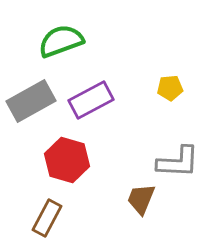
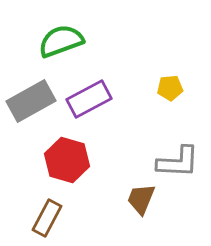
purple rectangle: moved 2 px left, 1 px up
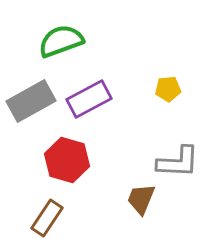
yellow pentagon: moved 2 px left, 1 px down
brown rectangle: rotated 6 degrees clockwise
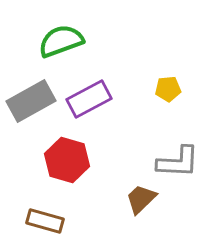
brown trapezoid: rotated 24 degrees clockwise
brown rectangle: moved 2 px left, 3 px down; rotated 72 degrees clockwise
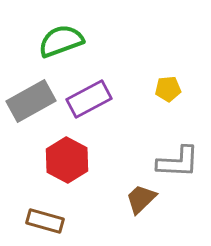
red hexagon: rotated 12 degrees clockwise
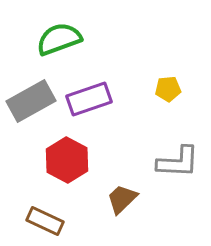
green semicircle: moved 2 px left, 2 px up
purple rectangle: rotated 9 degrees clockwise
brown trapezoid: moved 19 px left
brown rectangle: rotated 9 degrees clockwise
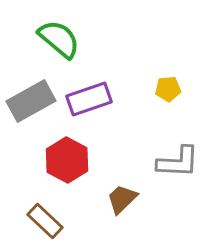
green semicircle: rotated 60 degrees clockwise
brown rectangle: rotated 18 degrees clockwise
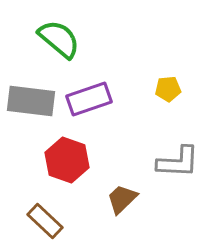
gray rectangle: rotated 36 degrees clockwise
red hexagon: rotated 9 degrees counterclockwise
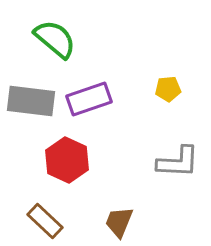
green semicircle: moved 4 px left
red hexagon: rotated 6 degrees clockwise
brown trapezoid: moved 3 px left, 23 px down; rotated 24 degrees counterclockwise
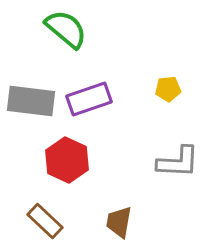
green semicircle: moved 11 px right, 10 px up
brown trapezoid: rotated 12 degrees counterclockwise
